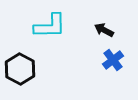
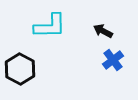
black arrow: moved 1 px left, 1 px down
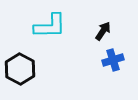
black arrow: rotated 96 degrees clockwise
blue cross: rotated 20 degrees clockwise
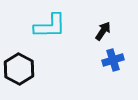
black hexagon: moved 1 px left
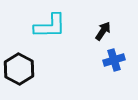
blue cross: moved 1 px right
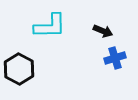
black arrow: rotated 78 degrees clockwise
blue cross: moved 1 px right, 2 px up
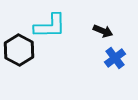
blue cross: rotated 20 degrees counterclockwise
black hexagon: moved 19 px up
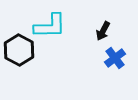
black arrow: rotated 96 degrees clockwise
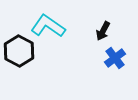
cyan L-shape: moved 2 px left; rotated 144 degrees counterclockwise
black hexagon: moved 1 px down
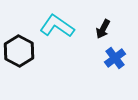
cyan L-shape: moved 9 px right
black arrow: moved 2 px up
